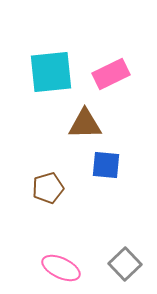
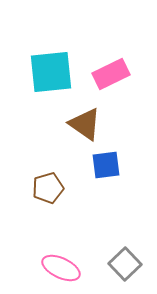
brown triangle: rotated 36 degrees clockwise
blue square: rotated 12 degrees counterclockwise
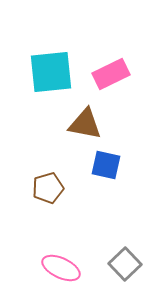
brown triangle: rotated 24 degrees counterclockwise
blue square: rotated 20 degrees clockwise
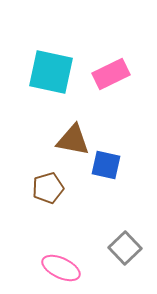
cyan square: rotated 18 degrees clockwise
brown triangle: moved 12 px left, 16 px down
gray square: moved 16 px up
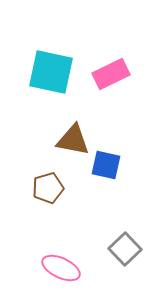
gray square: moved 1 px down
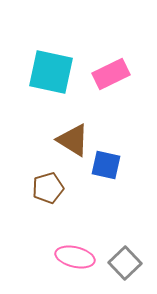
brown triangle: rotated 21 degrees clockwise
gray square: moved 14 px down
pink ellipse: moved 14 px right, 11 px up; rotated 12 degrees counterclockwise
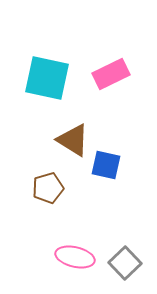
cyan square: moved 4 px left, 6 px down
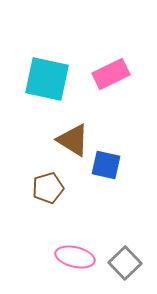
cyan square: moved 1 px down
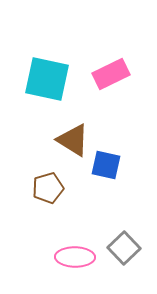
pink ellipse: rotated 12 degrees counterclockwise
gray square: moved 1 px left, 15 px up
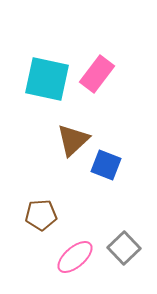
pink rectangle: moved 14 px left; rotated 27 degrees counterclockwise
brown triangle: rotated 45 degrees clockwise
blue square: rotated 8 degrees clockwise
brown pentagon: moved 7 px left, 27 px down; rotated 12 degrees clockwise
pink ellipse: rotated 42 degrees counterclockwise
